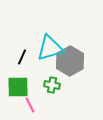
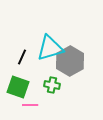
green square: rotated 20 degrees clockwise
pink line: rotated 63 degrees counterclockwise
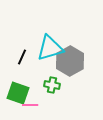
green square: moved 6 px down
